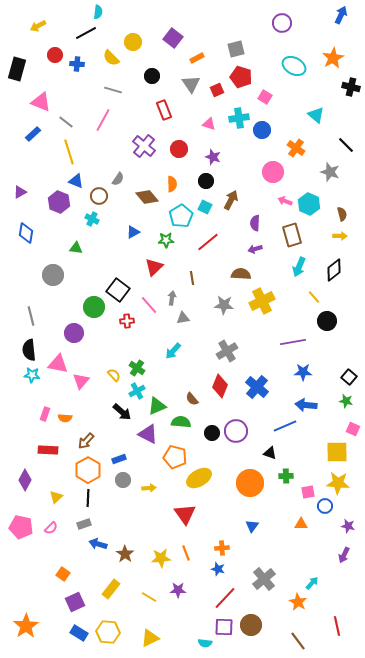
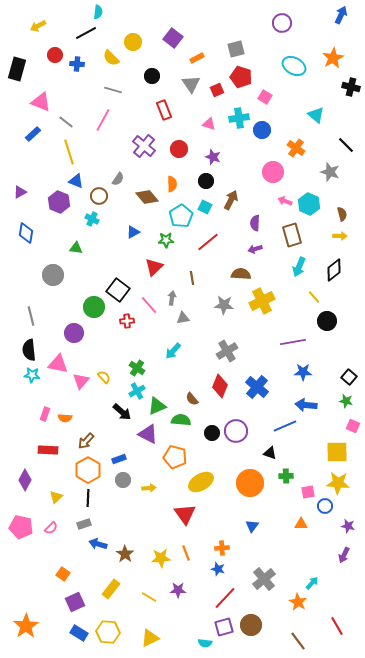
yellow semicircle at (114, 375): moved 10 px left, 2 px down
green semicircle at (181, 422): moved 2 px up
pink square at (353, 429): moved 3 px up
yellow ellipse at (199, 478): moved 2 px right, 4 px down
red line at (337, 626): rotated 18 degrees counterclockwise
purple square at (224, 627): rotated 18 degrees counterclockwise
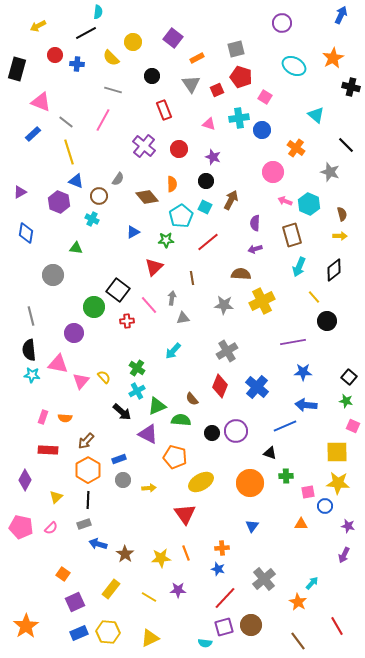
pink rectangle at (45, 414): moved 2 px left, 3 px down
black line at (88, 498): moved 2 px down
blue rectangle at (79, 633): rotated 54 degrees counterclockwise
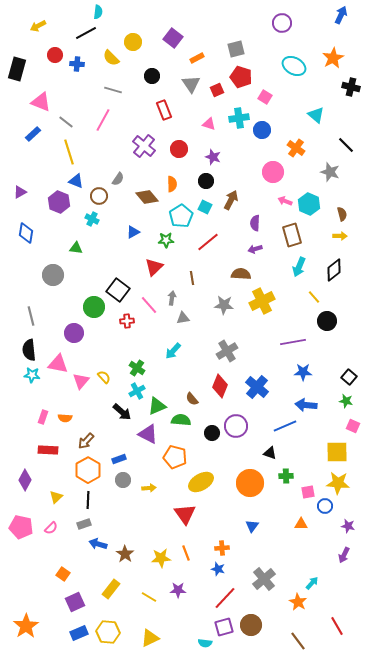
purple circle at (236, 431): moved 5 px up
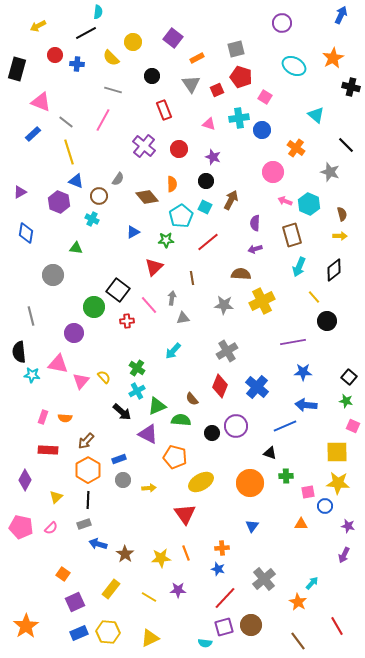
black semicircle at (29, 350): moved 10 px left, 2 px down
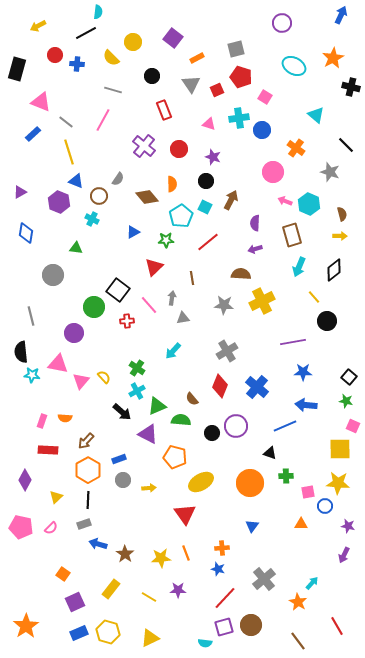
black semicircle at (19, 352): moved 2 px right
pink rectangle at (43, 417): moved 1 px left, 4 px down
yellow square at (337, 452): moved 3 px right, 3 px up
yellow hexagon at (108, 632): rotated 10 degrees clockwise
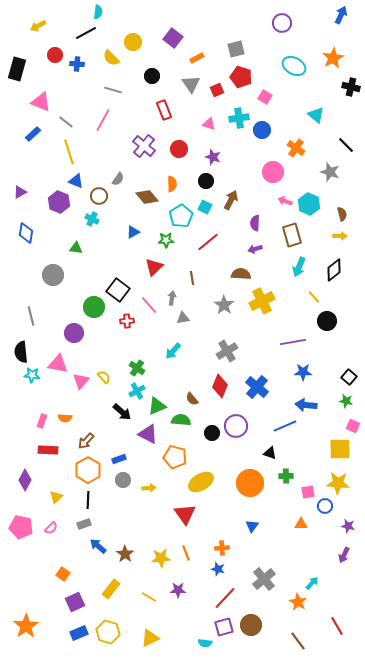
gray star at (224, 305): rotated 30 degrees clockwise
blue arrow at (98, 544): moved 2 px down; rotated 24 degrees clockwise
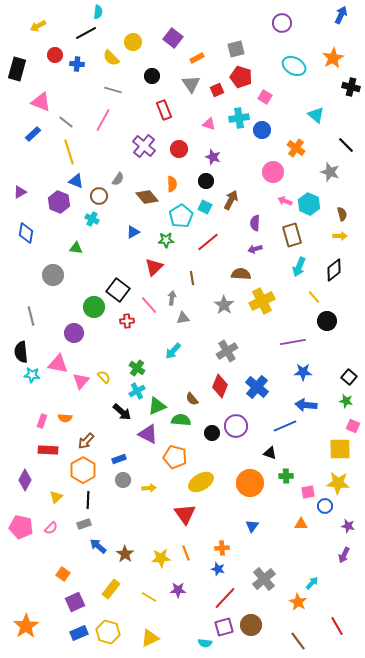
orange hexagon at (88, 470): moved 5 px left
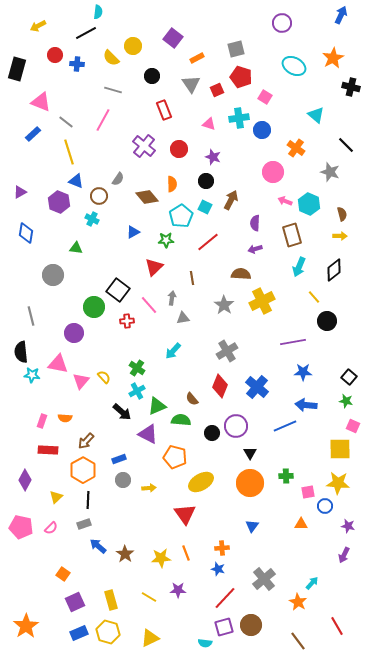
yellow circle at (133, 42): moved 4 px down
black triangle at (270, 453): moved 20 px left; rotated 40 degrees clockwise
yellow rectangle at (111, 589): moved 11 px down; rotated 54 degrees counterclockwise
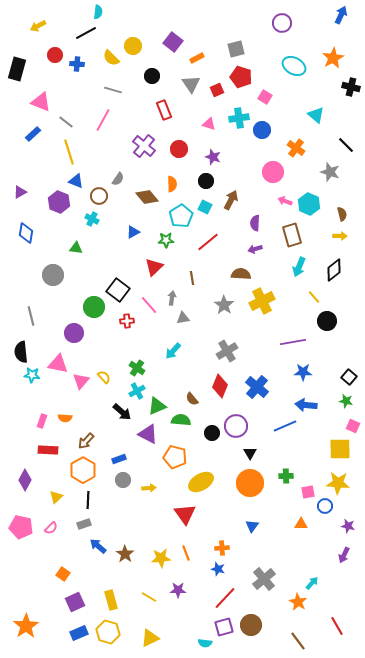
purple square at (173, 38): moved 4 px down
